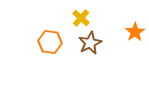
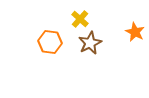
yellow cross: moved 1 px left, 1 px down
orange star: rotated 12 degrees counterclockwise
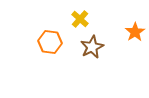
orange star: rotated 12 degrees clockwise
brown star: moved 2 px right, 4 px down
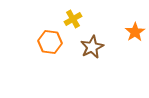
yellow cross: moved 7 px left; rotated 18 degrees clockwise
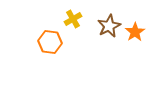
brown star: moved 17 px right, 21 px up
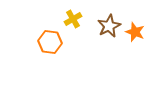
orange star: rotated 18 degrees counterclockwise
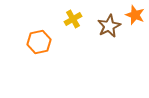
orange star: moved 17 px up
orange hexagon: moved 11 px left; rotated 20 degrees counterclockwise
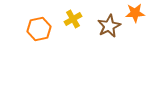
orange star: moved 2 px up; rotated 24 degrees counterclockwise
orange hexagon: moved 13 px up
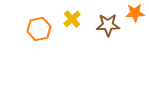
yellow cross: moved 1 px left; rotated 12 degrees counterclockwise
brown star: moved 1 px left, 1 px up; rotated 25 degrees clockwise
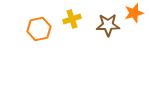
orange star: moved 1 px left; rotated 12 degrees counterclockwise
yellow cross: rotated 24 degrees clockwise
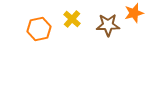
yellow cross: rotated 30 degrees counterclockwise
